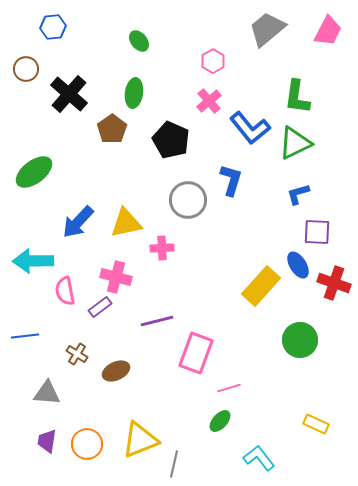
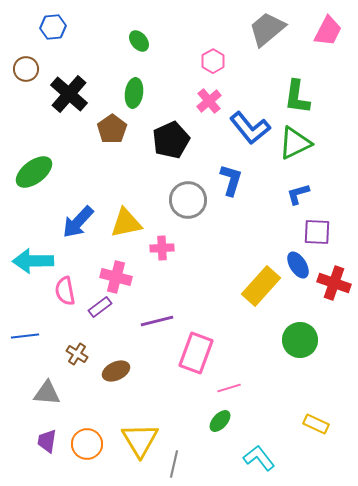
black pentagon at (171, 140): rotated 24 degrees clockwise
yellow triangle at (140, 440): rotated 39 degrees counterclockwise
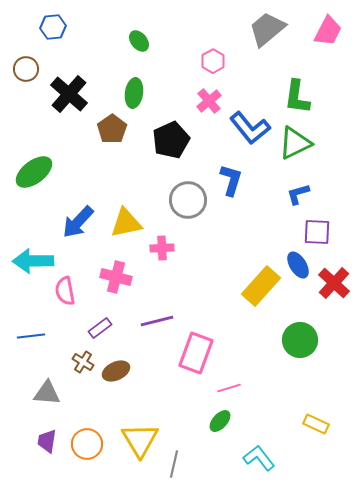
red cross at (334, 283): rotated 24 degrees clockwise
purple rectangle at (100, 307): moved 21 px down
blue line at (25, 336): moved 6 px right
brown cross at (77, 354): moved 6 px right, 8 px down
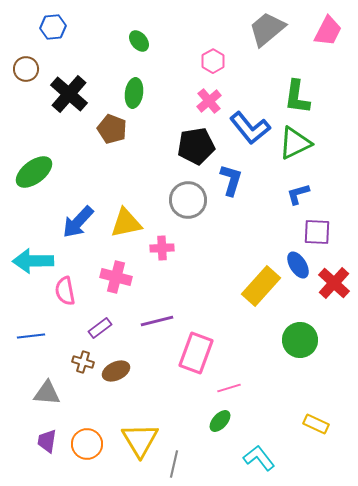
brown pentagon at (112, 129): rotated 16 degrees counterclockwise
black pentagon at (171, 140): moved 25 px right, 6 px down; rotated 15 degrees clockwise
brown cross at (83, 362): rotated 15 degrees counterclockwise
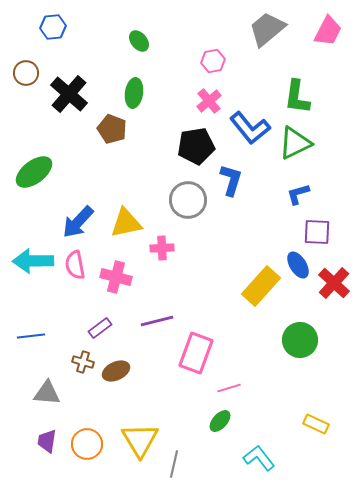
pink hexagon at (213, 61): rotated 20 degrees clockwise
brown circle at (26, 69): moved 4 px down
pink semicircle at (65, 291): moved 10 px right, 26 px up
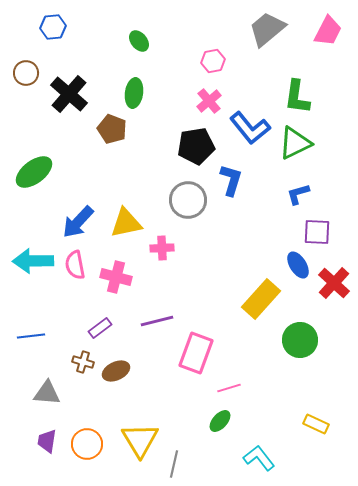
yellow rectangle at (261, 286): moved 13 px down
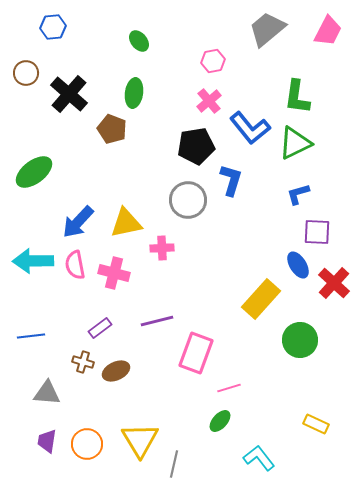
pink cross at (116, 277): moved 2 px left, 4 px up
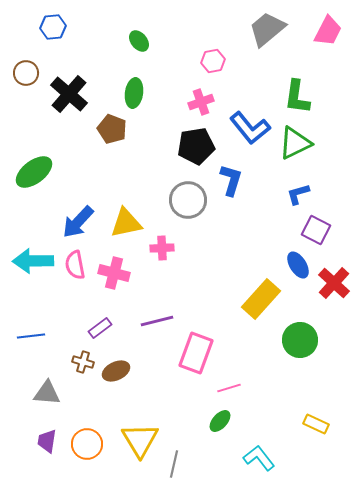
pink cross at (209, 101): moved 8 px left, 1 px down; rotated 20 degrees clockwise
purple square at (317, 232): moved 1 px left, 2 px up; rotated 24 degrees clockwise
